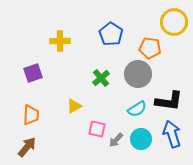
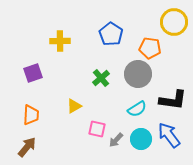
black L-shape: moved 4 px right, 1 px up
blue arrow: moved 3 px left, 1 px down; rotated 20 degrees counterclockwise
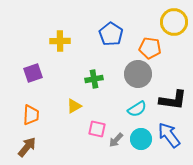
green cross: moved 7 px left, 1 px down; rotated 30 degrees clockwise
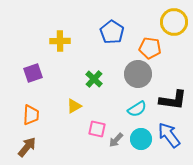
blue pentagon: moved 1 px right, 2 px up
green cross: rotated 36 degrees counterclockwise
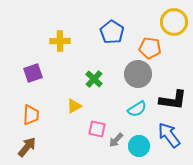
cyan circle: moved 2 px left, 7 px down
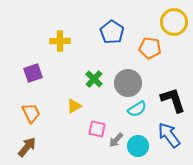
gray circle: moved 10 px left, 9 px down
black L-shape: rotated 116 degrees counterclockwise
orange trapezoid: moved 2 px up; rotated 30 degrees counterclockwise
cyan circle: moved 1 px left
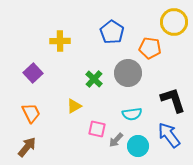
purple square: rotated 24 degrees counterclockwise
gray circle: moved 10 px up
cyan semicircle: moved 5 px left, 5 px down; rotated 24 degrees clockwise
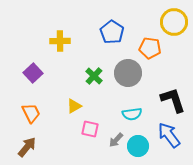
green cross: moved 3 px up
pink square: moved 7 px left
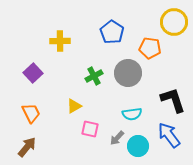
green cross: rotated 18 degrees clockwise
gray arrow: moved 1 px right, 2 px up
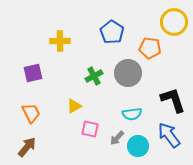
purple square: rotated 30 degrees clockwise
